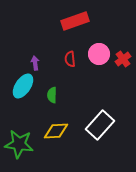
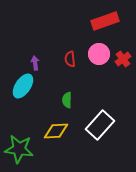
red rectangle: moved 30 px right
green semicircle: moved 15 px right, 5 px down
green star: moved 5 px down
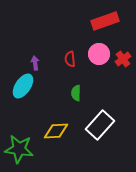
green semicircle: moved 9 px right, 7 px up
